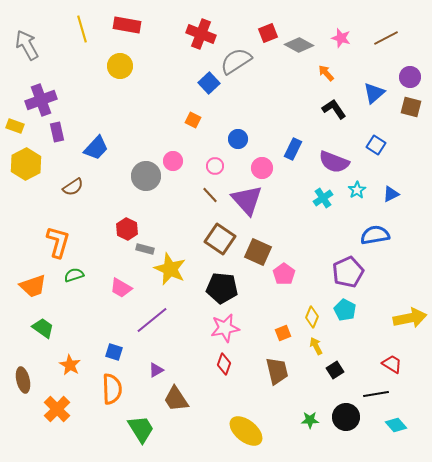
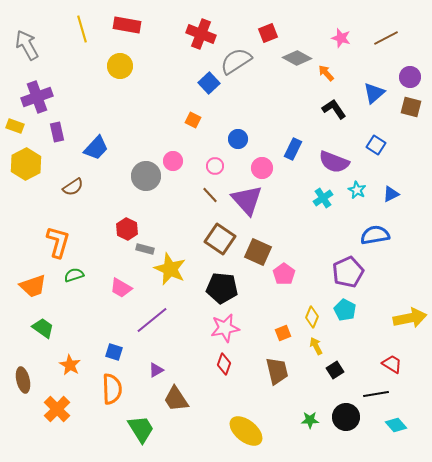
gray diamond at (299, 45): moved 2 px left, 13 px down
purple cross at (41, 100): moved 4 px left, 3 px up
cyan star at (357, 190): rotated 12 degrees counterclockwise
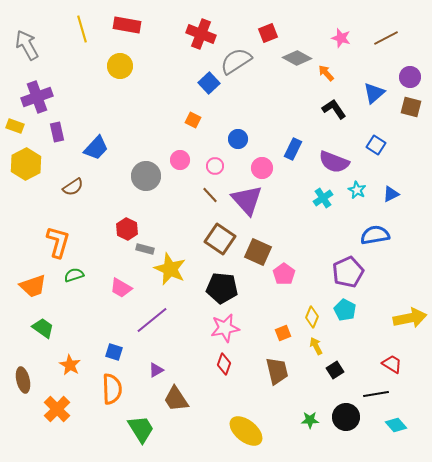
pink circle at (173, 161): moved 7 px right, 1 px up
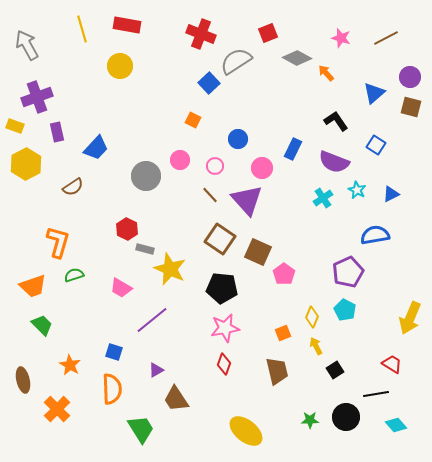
black L-shape at (334, 109): moved 2 px right, 12 px down
yellow arrow at (410, 318): rotated 124 degrees clockwise
green trapezoid at (43, 328): moved 1 px left, 3 px up; rotated 10 degrees clockwise
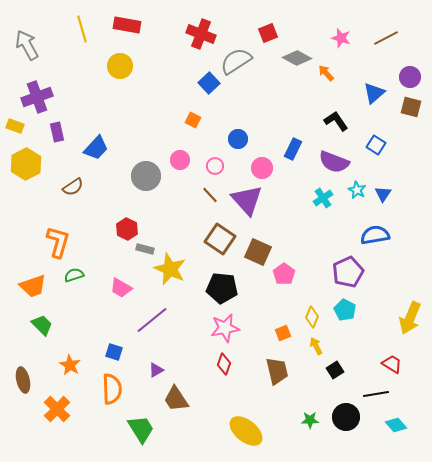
blue triangle at (391, 194): moved 8 px left; rotated 30 degrees counterclockwise
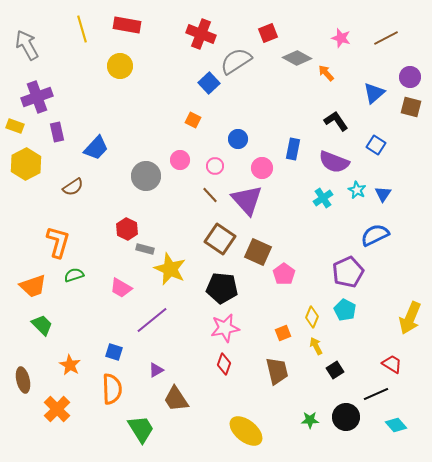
blue rectangle at (293, 149): rotated 15 degrees counterclockwise
blue semicircle at (375, 235): rotated 16 degrees counterclockwise
black line at (376, 394): rotated 15 degrees counterclockwise
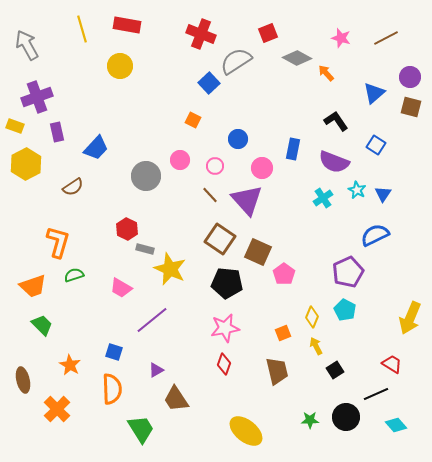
black pentagon at (222, 288): moved 5 px right, 5 px up
